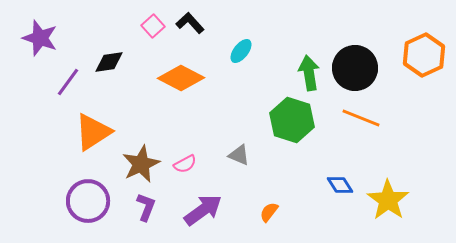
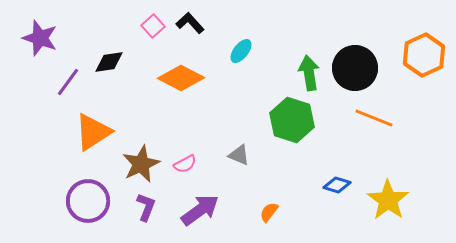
orange line: moved 13 px right
blue diamond: moved 3 px left; rotated 40 degrees counterclockwise
purple arrow: moved 3 px left
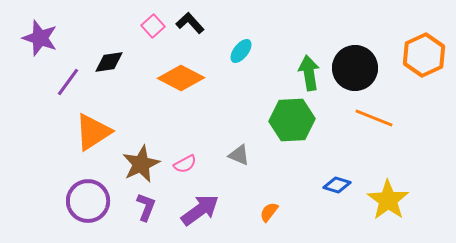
green hexagon: rotated 21 degrees counterclockwise
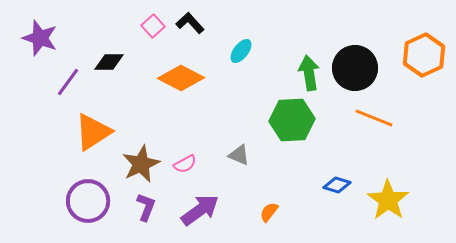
black diamond: rotated 8 degrees clockwise
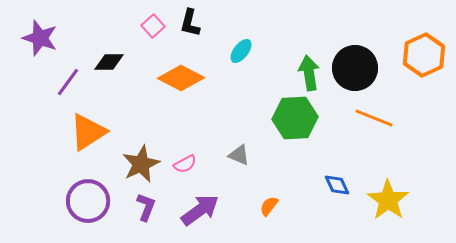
black L-shape: rotated 124 degrees counterclockwise
green hexagon: moved 3 px right, 2 px up
orange triangle: moved 5 px left
blue diamond: rotated 48 degrees clockwise
orange semicircle: moved 6 px up
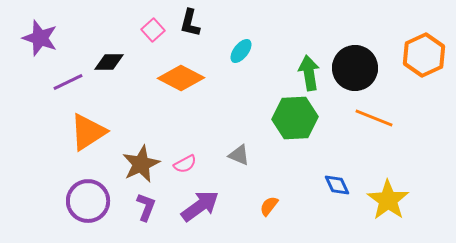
pink square: moved 4 px down
purple line: rotated 28 degrees clockwise
purple arrow: moved 4 px up
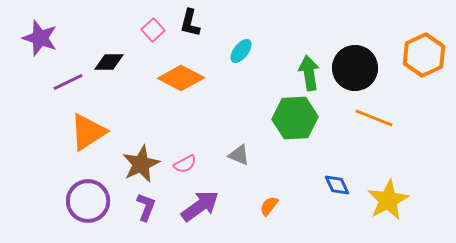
yellow star: rotated 9 degrees clockwise
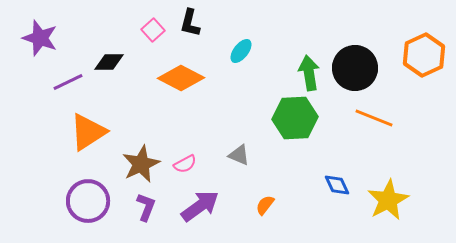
orange semicircle: moved 4 px left, 1 px up
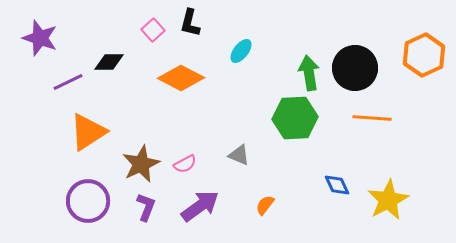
orange line: moved 2 px left; rotated 18 degrees counterclockwise
